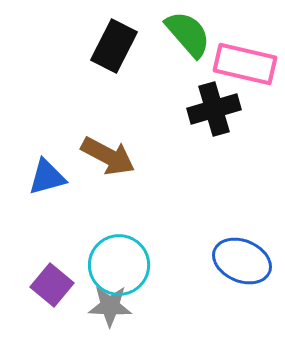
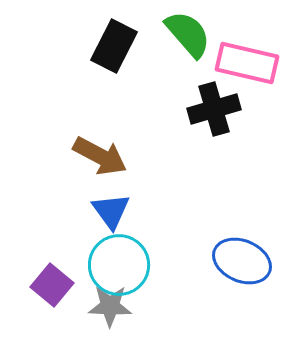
pink rectangle: moved 2 px right, 1 px up
brown arrow: moved 8 px left
blue triangle: moved 64 px right, 34 px down; rotated 51 degrees counterclockwise
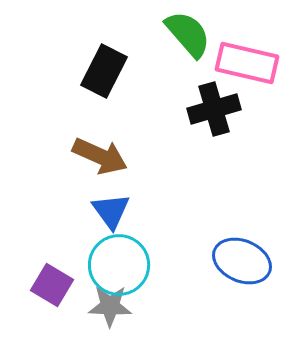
black rectangle: moved 10 px left, 25 px down
brown arrow: rotated 4 degrees counterclockwise
purple square: rotated 9 degrees counterclockwise
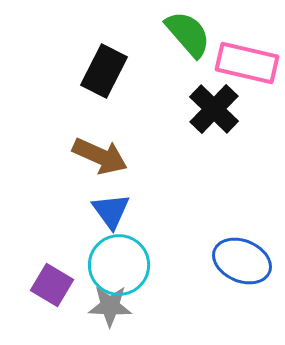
black cross: rotated 30 degrees counterclockwise
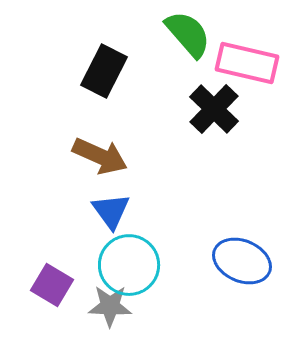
cyan circle: moved 10 px right
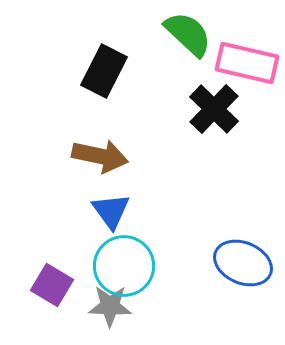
green semicircle: rotated 6 degrees counterclockwise
brown arrow: rotated 12 degrees counterclockwise
blue ellipse: moved 1 px right, 2 px down
cyan circle: moved 5 px left, 1 px down
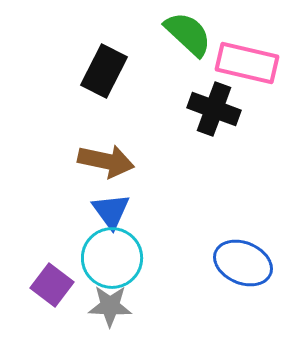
black cross: rotated 24 degrees counterclockwise
brown arrow: moved 6 px right, 5 px down
cyan circle: moved 12 px left, 8 px up
purple square: rotated 6 degrees clockwise
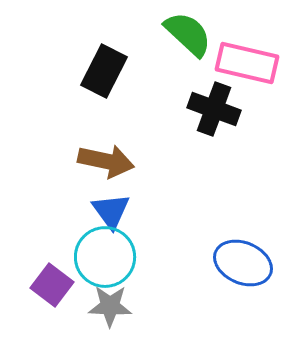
cyan circle: moved 7 px left, 1 px up
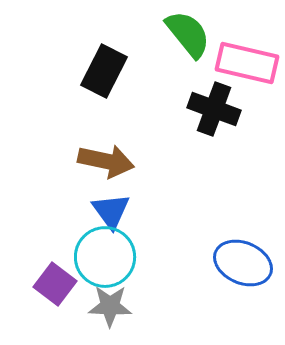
green semicircle: rotated 8 degrees clockwise
purple square: moved 3 px right, 1 px up
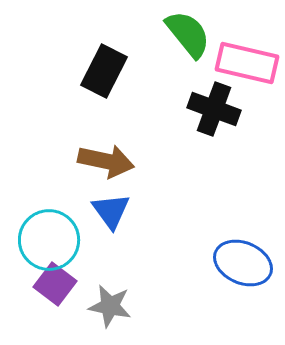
cyan circle: moved 56 px left, 17 px up
gray star: rotated 9 degrees clockwise
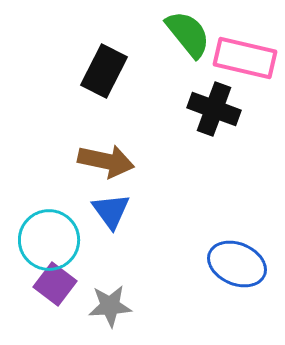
pink rectangle: moved 2 px left, 5 px up
blue ellipse: moved 6 px left, 1 px down
gray star: rotated 15 degrees counterclockwise
